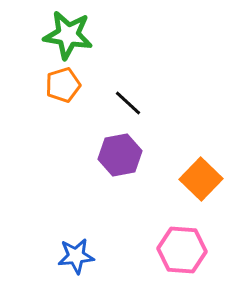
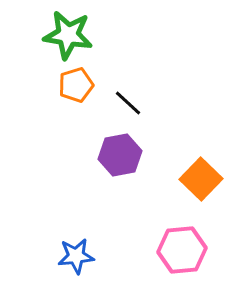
orange pentagon: moved 13 px right
pink hexagon: rotated 9 degrees counterclockwise
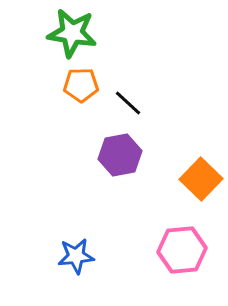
green star: moved 4 px right, 2 px up
orange pentagon: moved 5 px right; rotated 16 degrees clockwise
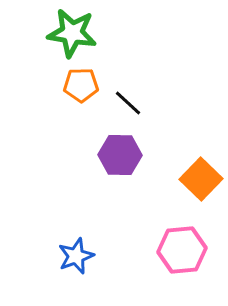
purple hexagon: rotated 12 degrees clockwise
blue star: rotated 15 degrees counterclockwise
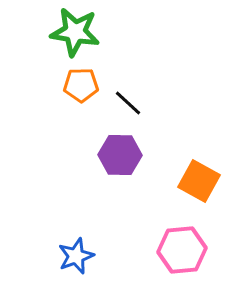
green star: moved 3 px right, 1 px up
orange square: moved 2 px left, 2 px down; rotated 15 degrees counterclockwise
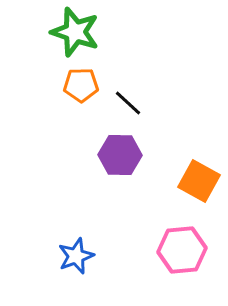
green star: rotated 9 degrees clockwise
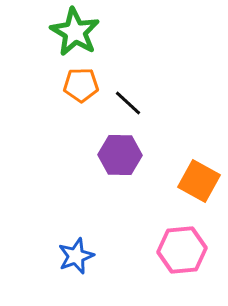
green star: rotated 12 degrees clockwise
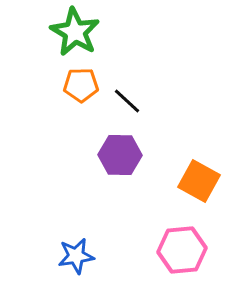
black line: moved 1 px left, 2 px up
blue star: rotated 12 degrees clockwise
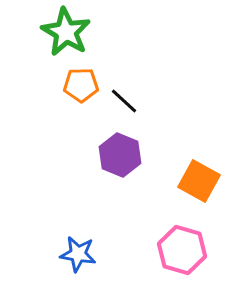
green star: moved 9 px left
black line: moved 3 px left
purple hexagon: rotated 21 degrees clockwise
pink hexagon: rotated 21 degrees clockwise
blue star: moved 2 px right, 2 px up; rotated 18 degrees clockwise
